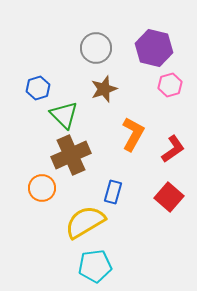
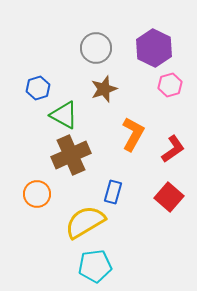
purple hexagon: rotated 12 degrees clockwise
green triangle: rotated 16 degrees counterclockwise
orange circle: moved 5 px left, 6 px down
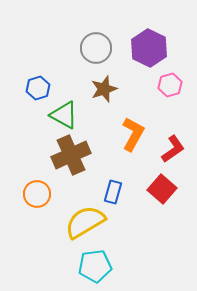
purple hexagon: moved 5 px left
red square: moved 7 px left, 8 px up
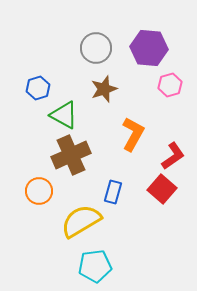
purple hexagon: rotated 21 degrees counterclockwise
red L-shape: moved 7 px down
orange circle: moved 2 px right, 3 px up
yellow semicircle: moved 4 px left, 1 px up
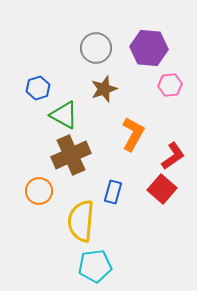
pink hexagon: rotated 10 degrees clockwise
yellow semicircle: rotated 54 degrees counterclockwise
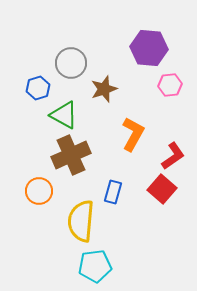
gray circle: moved 25 px left, 15 px down
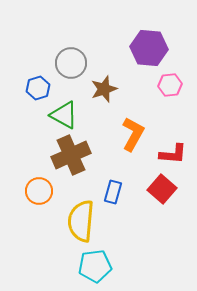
red L-shape: moved 2 px up; rotated 40 degrees clockwise
